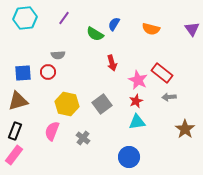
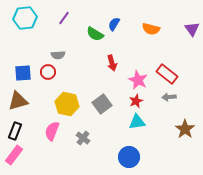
red rectangle: moved 5 px right, 1 px down
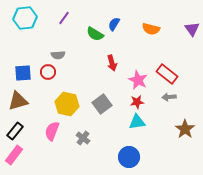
red star: moved 1 px right, 1 px down; rotated 16 degrees clockwise
black rectangle: rotated 18 degrees clockwise
